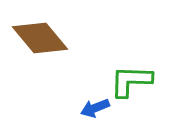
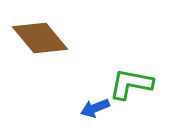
green L-shape: moved 3 px down; rotated 9 degrees clockwise
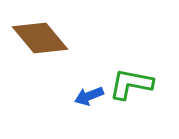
blue arrow: moved 6 px left, 12 px up
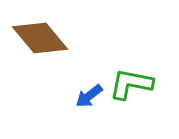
blue arrow: rotated 16 degrees counterclockwise
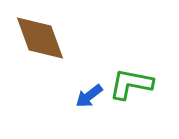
brown diamond: rotated 20 degrees clockwise
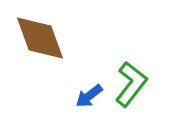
green L-shape: rotated 117 degrees clockwise
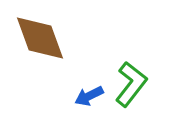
blue arrow: rotated 12 degrees clockwise
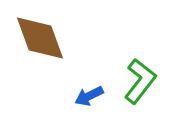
green L-shape: moved 9 px right, 3 px up
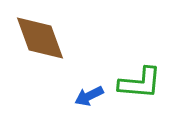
green L-shape: moved 2 px down; rotated 57 degrees clockwise
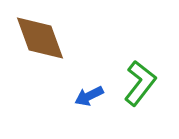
green L-shape: rotated 57 degrees counterclockwise
